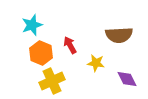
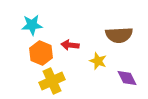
cyan star: rotated 15 degrees clockwise
red arrow: rotated 54 degrees counterclockwise
yellow star: moved 2 px right, 2 px up; rotated 12 degrees clockwise
purple diamond: moved 1 px up
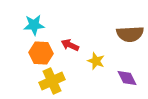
cyan star: moved 2 px right
brown semicircle: moved 11 px right, 1 px up
red arrow: rotated 18 degrees clockwise
orange hexagon: rotated 20 degrees counterclockwise
yellow star: moved 2 px left
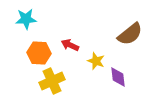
cyan star: moved 8 px left, 6 px up
brown semicircle: rotated 36 degrees counterclockwise
orange hexagon: moved 2 px left
purple diamond: moved 9 px left, 1 px up; rotated 20 degrees clockwise
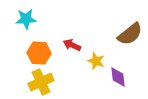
red arrow: moved 2 px right
yellow cross: moved 11 px left, 1 px down
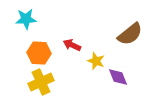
purple diamond: rotated 15 degrees counterclockwise
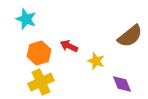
cyan star: rotated 25 degrees clockwise
brown semicircle: moved 2 px down
red arrow: moved 3 px left, 1 px down
orange hexagon: rotated 20 degrees counterclockwise
purple diamond: moved 4 px right, 7 px down
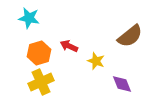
cyan star: moved 3 px right, 1 px up; rotated 10 degrees counterclockwise
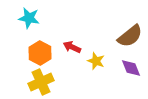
red arrow: moved 3 px right, 1 px down
orange hexagon: moved 1 px right; rotated 15 degrees counterclockwise
purple diamond: moved 9 px right, 16 px up
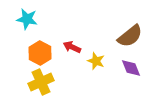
cyan star: moved 2 px left, 1 px down
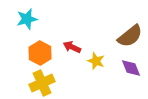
cyan star: rotated 25 degrees counterclockwise
yellow cross: moved 1 px right, 1 px down
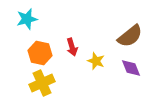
red arrow: rotated 132 degrees counterclockwise
orange hexagon: rotated 15 degrees counterclockwise
